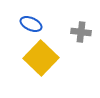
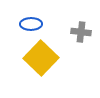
blue ellipse: rotated 25 degrees counterclockwise
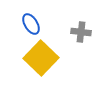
blue ellipse: rotated 60 degrees clockwise
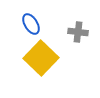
gray cross: moved 3 px left
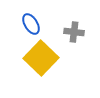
gray cross: moved 4 px left
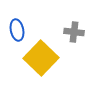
blue ellipse: moved 14 px left, 6 px down; rotated 20 degrees clockwise
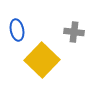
yellow square: moved 1 px right, 2 px down
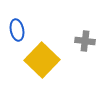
gray cross: moved 11 px right, 9 px down
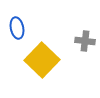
blue ellipse: moved 2 px up
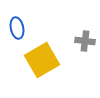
yellow square: rotated 16 degrees clockwise
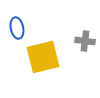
yellow square: moved 1 px right, 3 px up; rotated 16 degrees clockwise
